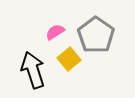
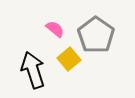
pink semicircle: moved 3 px up; rotated 72 degrees clockwise
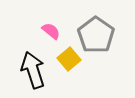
pink semicircle: moved 4 px left, 2 px down
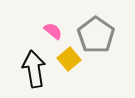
pink semicircle: moved 2 px right
black arrow: moved 1 px right, 1 px up; rotated 9 degrees clockwise
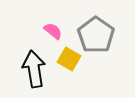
yellow square: rotated 20 degrees counterclockwise
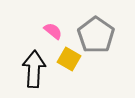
black arrow: rotated 12 degrees clockwise
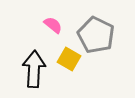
pink semicircle: moved 6 px up
gray pentagon: rotated 9 degrees counterclockwise
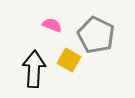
pink semicircle: moved 1 px left; rotated 18 degrees counterclockwise
yellow square: moved 1 px down
